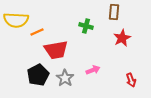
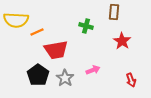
red star: moved 3 px down; rotated 12 degrees counterclockwise
black pentagon: rotated 10 degrees counterclockwise
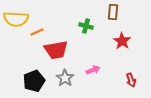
brown rectangle: moved 1 px left
yellow semicircle: moved 1 px up
black pentagon: moved 4 px left, 6 px down; rotated 15 degrees clockwise
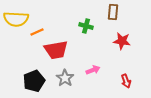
red star: rotated 24 degrees counterclockwise
red arrow: moved 5 px left, 1 px down
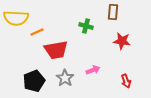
yellow semicircle: moved 1 px up
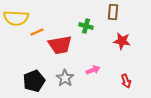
red trapezoid: moved 4 px right, 5 px up
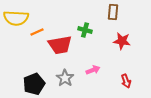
green cross: moved 1 px left, 4 px down
black pentagon: moved 3 px down
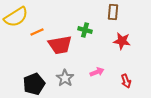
yellow semicircle: moved 1 px up; rotated 35 degrees counterclockwise
pink arrow: moved 4 px right, 2 px down
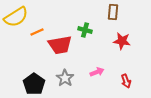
black pentagon: rotated 15 degrees counterclockwise
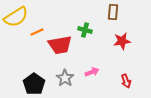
red star: rotated 18 degrees counterclockwise
pink arrow: moved 5 px left
